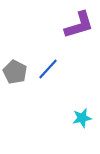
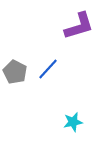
purple L-shape: moved 1 px down
cyan star: moved 9 px left, 4 px down
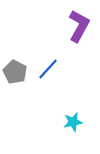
purple L-shape: rotated 44 degrees counterclockwise
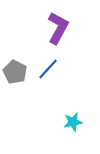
purple L-shape: moved 21 px left, 2 px down
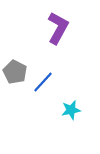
blue line: moved 5 px left, 13 px down
cyan star: moved 2 px left, 12 px up
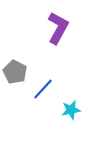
blue line: moved 7 px down
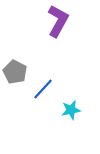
purple L-shape: moved 7 px up
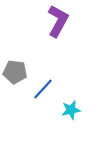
gray pentagon: rotated 20 degrees counterclockwise
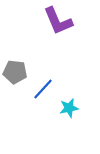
purple L-shape: rotated 128 degrees clockwise
cyan star: moved 2 px left, 2 px up
